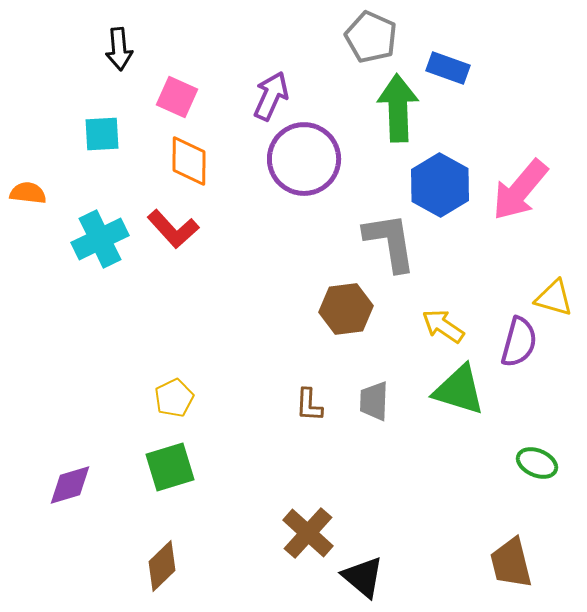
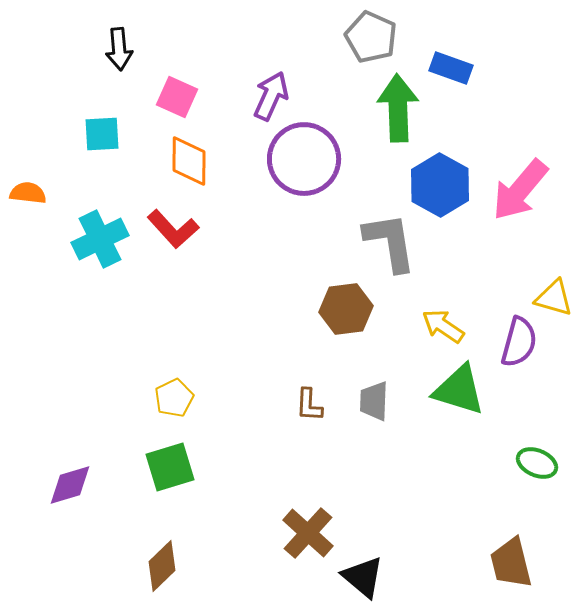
blue rectangle: moved 3 px right
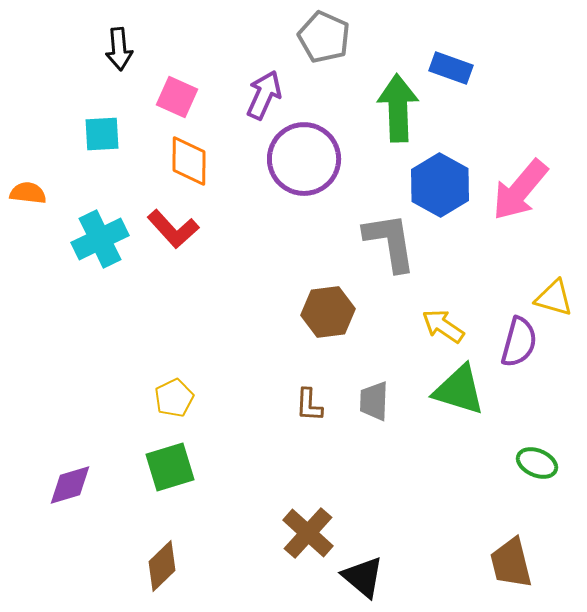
gray pentagon: moved 47 px left
purple arrow: moved 7 px left, 1 px up
brown hexagon: moved 18 px left, 3 px down
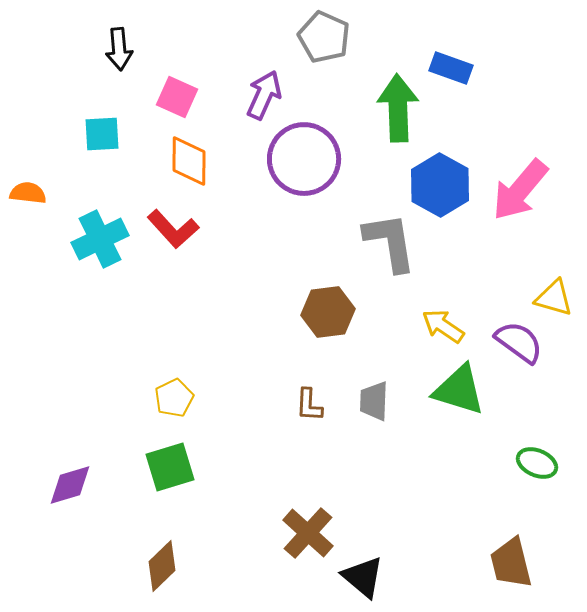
purple semicircle: rotated 69 degrees counterclockwise
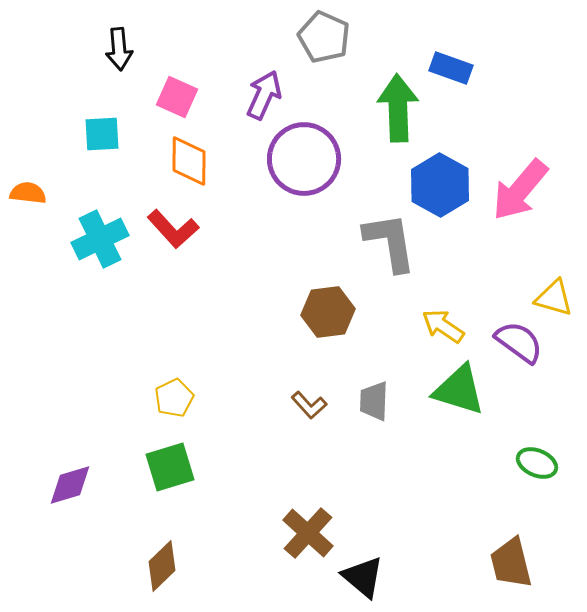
brown L-shape: rotated 45 degrees counterclockwise
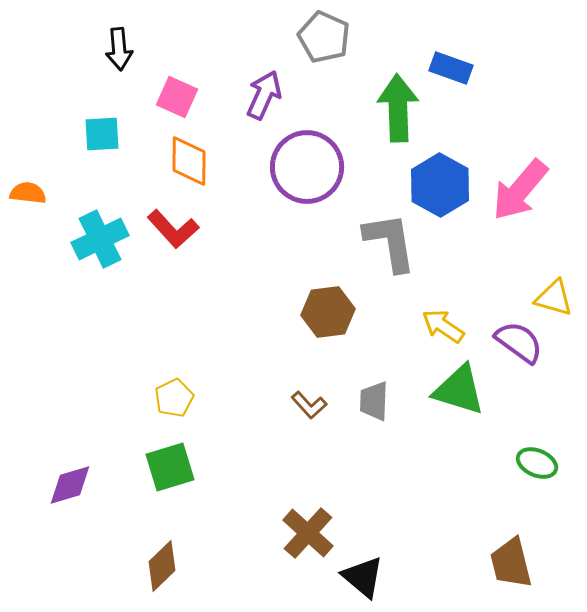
purple circle: moved 3 px right, 8 px down
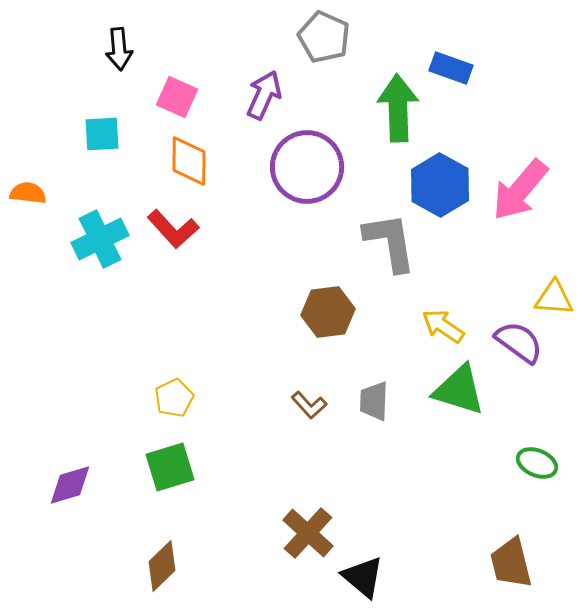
yellow triangle: rotated 12 degrees counterclockwise
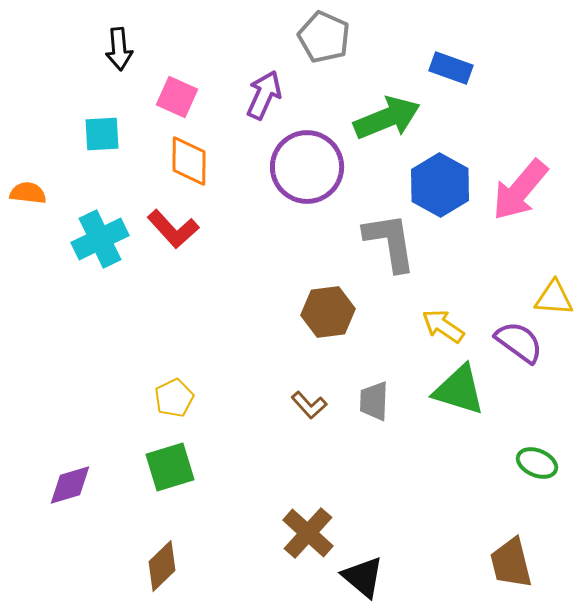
green arrow: moved 11 px left, 10 px down; rotated 70 degrees clockwise
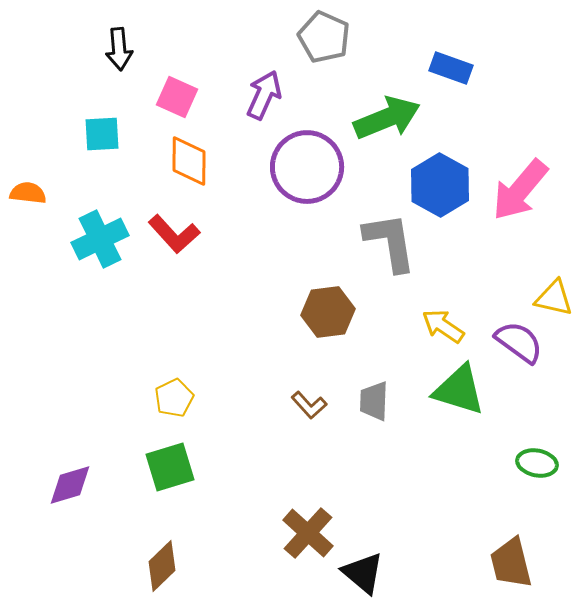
red L-shape: moved 1 px right, 5 px down
yellow triangle: rotated 9 degrees clockwise
green ellipse: rotated 12 degrees counterclockwise
black triangle: moved 4 px up
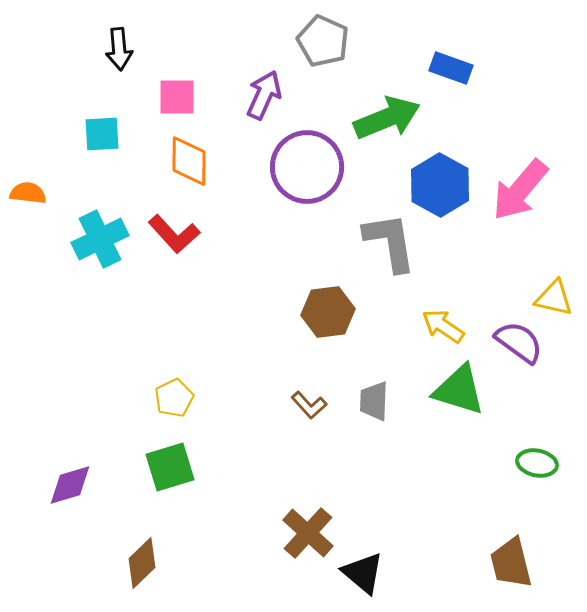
gray pentagon: moved 1 px left, 4 px down
pink square: rotated 24 degrees counterclockwise
brown diamond: moved 20 px left, 3 px up
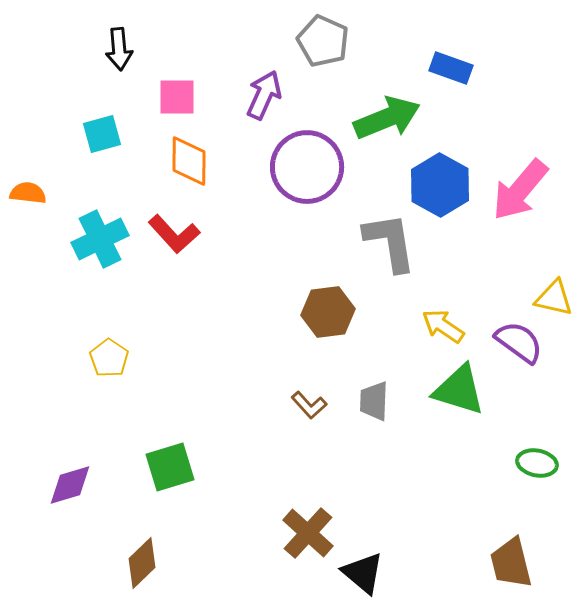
cyan square: rotated 12 degrees counterclockwise
yellow pentagon: moved 65 px left, 40 px up; rotated 12 degrees counterclockwise
